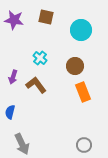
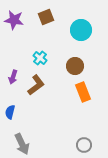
brown square: rotated 35 degrees counterclockwise
brown L-shape: rotated 90 degrees clockwise
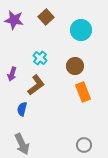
brown square: rotated 21 degrees counterclockwise
purple arrow: moved 1 px left, 3 px up
blue semicircle: moved 12 px right, 3 px up
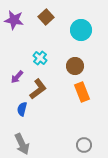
purple arrow: moved 5 px right, 3 px down; rotated 24 degrees clockwise
brown L-shape: moved 2 px right, 4 px down
orange rectangle: moved 1 px left
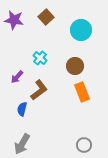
brown L-shape: moved 1 px right, 1 px down
gray arrow: rotated 55 degrees clockwise
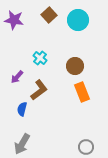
brown square: moved 3 px right, 2 px up
cyan circle: moved 3 px left, 10 px up
gray circle: moved 2 px right, 2 px down
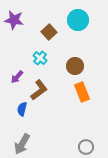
brown square: moved 17 px down
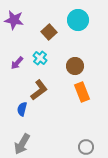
purple arrow: moved 14 px up
